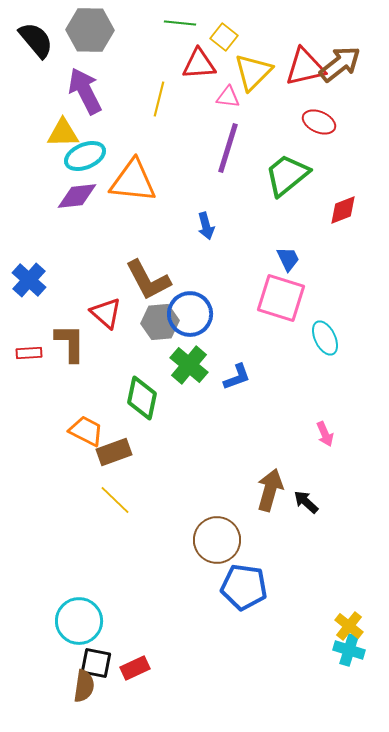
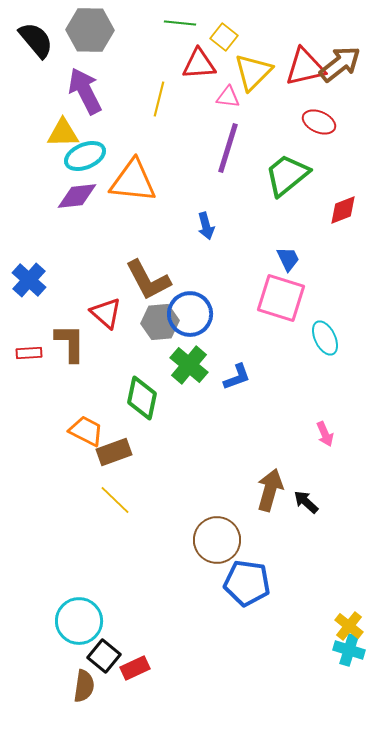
blue pentagon at (244, 587): moved 3 px right, 4 px up
black square at (96, 663): moved 8 px right, 7 px up; rotated 28 degrees clockwise
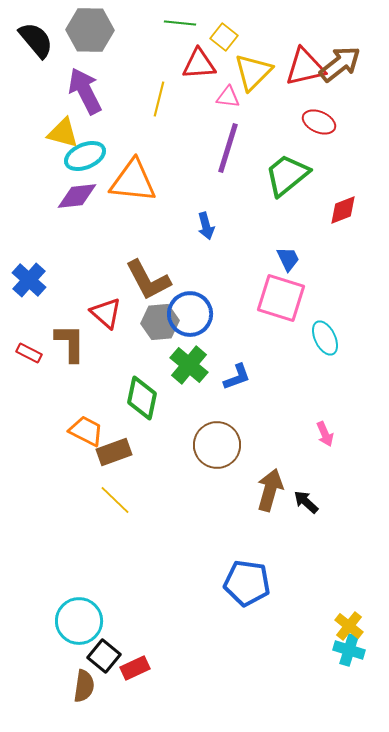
yellow triangle at (63, 133): rotated 16 degrees clockwise
red rectangle at (29, 353): rotated 30 degrees clockwise
brown circle at (217, 540): moved 95 px up
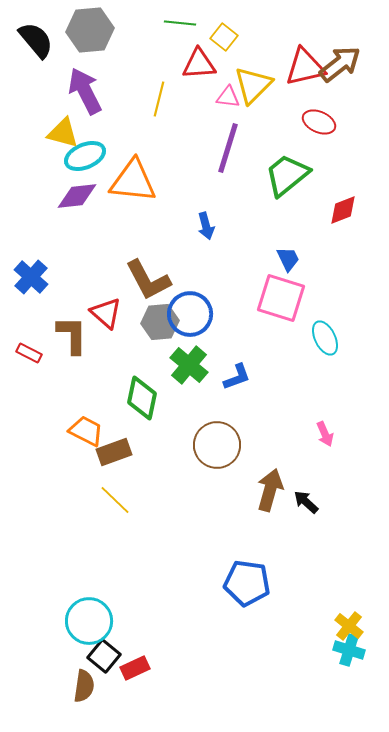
gray hexagon at (90, 30): rotated 6 degrees counterclockwise
yellow triangle at (253, 72): moved 13 px down
blue cross at (29, 280): moved 2 px right, 3 px up
brown L-shape at (70, 343): moved 2 px right, 8 px up
cyan circle at (79, 621): moved 10 px right
